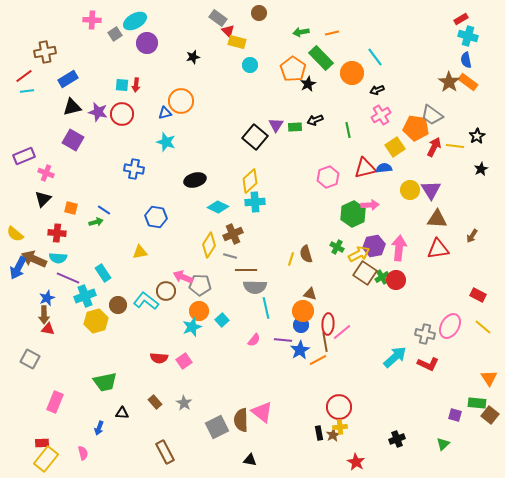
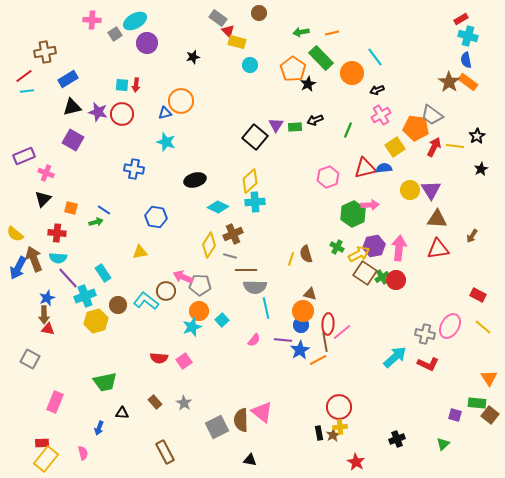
green line at (348, 130): rotated 35 degrees clockwise
brown arrow at (34, 259): rotated 45 degrees clockwise
purple line at (68, 278): rotated 25 degrees clockwise
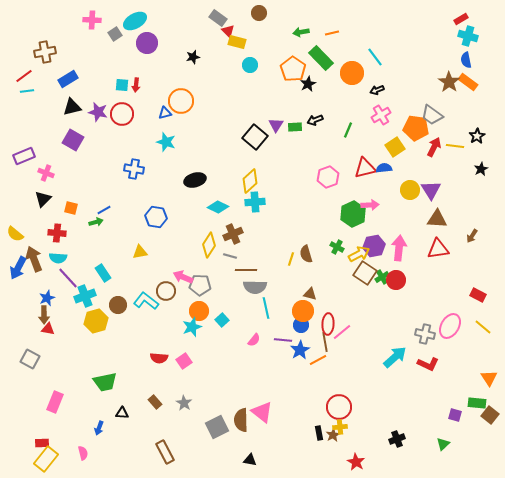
blue line at (104, 210): rotated 64 degrees counterclockwise
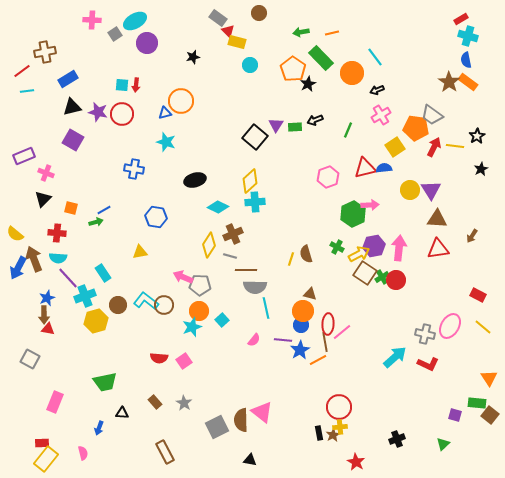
red line at (24, 76): moved 2 px left, 5 px up
brown circle at (166, 291): moved 2 px left, 14 px down
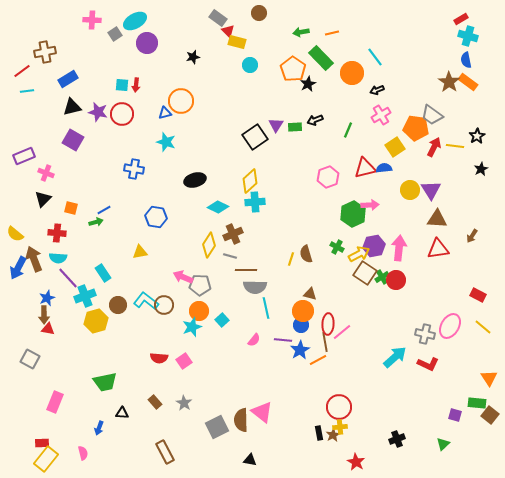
black square at (255, 137): rotated 15 degrees clockwise
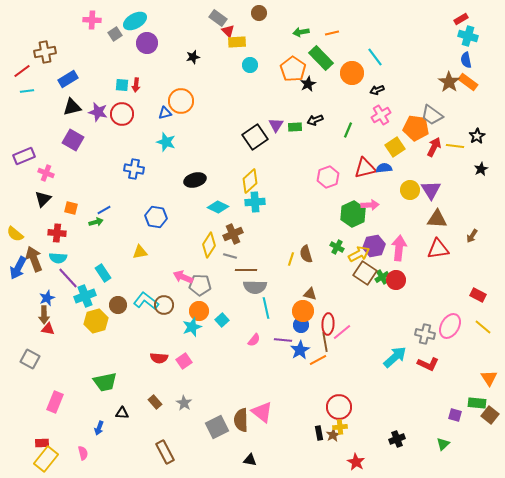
yellow rectangle at (237, 42): rotated 18 degrees counterclockwise
